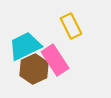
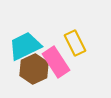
yellow rectangle: moved 4 px right, 17 px down
pink rectangle: moved 1 px right, 2 px down
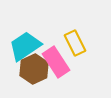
cyan trapezoid: rotated 8 degrees counterclockwise
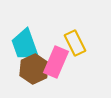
cyan trapezoid: moved 1 px up; rotated 76 degrees counterclockwise
pink rectangle: rotated 56 degrees clockwise
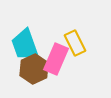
pink rectangle: moved 3 px up
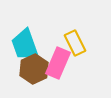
pink rectangle: moved 2 px right, 4 px down
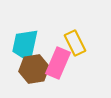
cyan trapezoid: rotated 32 degrees clockwise
brown hexagon: rotated 16 degrees clockwise
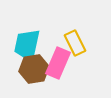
cyan trapezoid: moved 2 px right
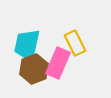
brown hexagon: rotated 12 degrees counterclockwise
